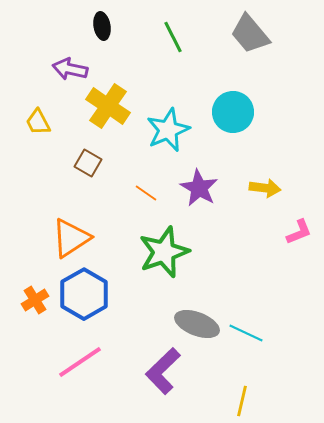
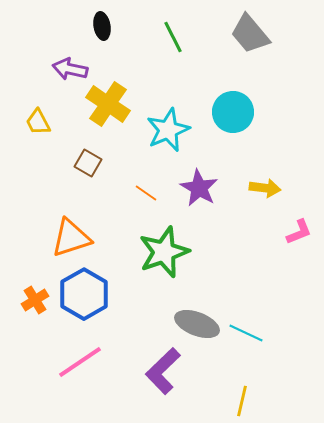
yellow cross: moved 2 px up
orange triangle: rotated 15 degrees clockwise
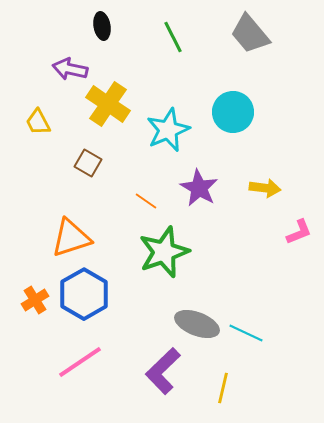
orange line: moved 8 px down
yellow line: moved 19 px left, 13 px up
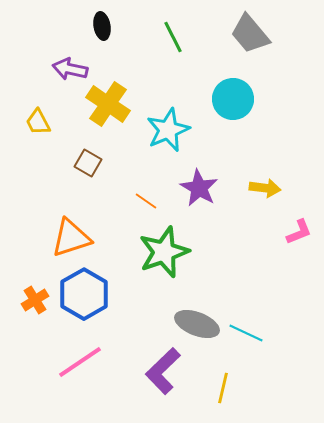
cyan circle: moved 13 px up
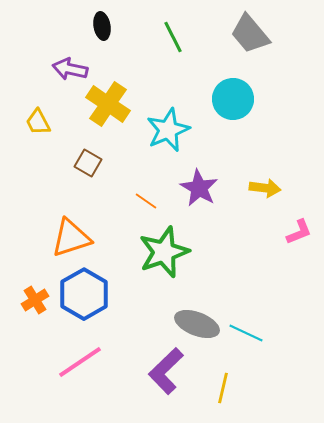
purple L-shape: moved 3 px right
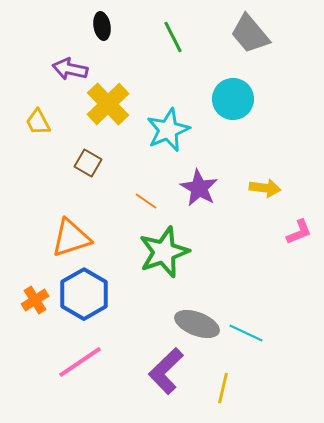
yellow cross: rotated 12 degrees clockwise
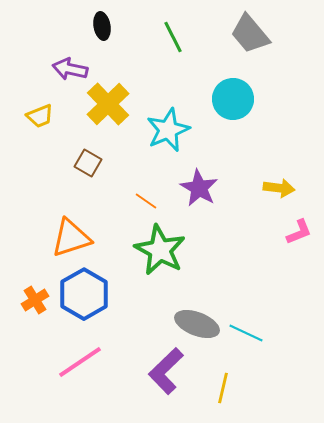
yellow trapezoid: moved 2 px right, 6 px up; rotated 84 degrees counterclockwise
yellow arrow: moved 14 px right
green star: moved 4 px left, 2 px up; rotated 24 degrees counterclockwise
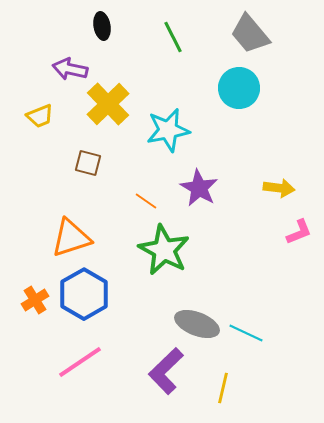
cyan circle: moved 6 px right, 11 px up
cyan star: rotated 12 degrees clockwise
brown square: rotated 16 degrees counterclockwise
green star: moved 4 px right
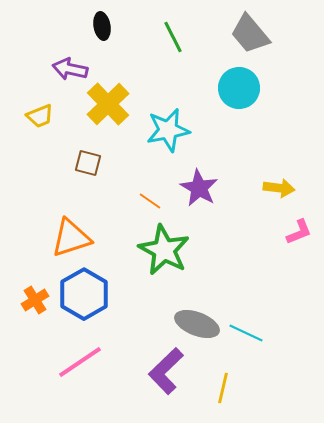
orange line: moved 4 px right
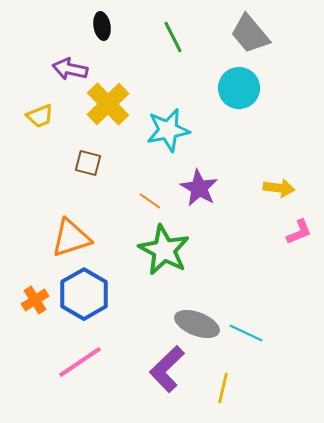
purple L-shape: moved 1 px right, 2 px up
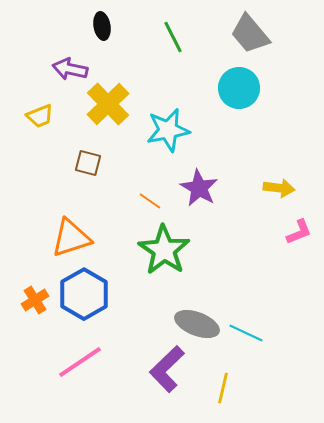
green star: rotated 6 degrees clockwise
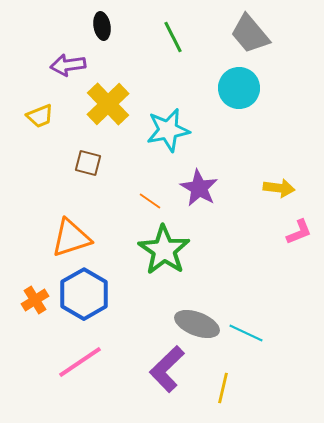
purple arrow: moved 2 px left, 4 px up; rotated 20 degrees counterclockwise
